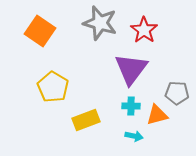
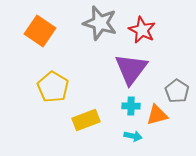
red star: moved 2 px left; rotated 8 degrees counterclockwise
gray pentagon: moved 2 px up; rotated 30 degrees clockwise
cyan arrow: moved 1 px left
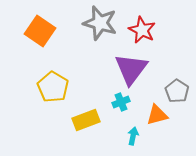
cyan cross: moved 10 px left, 4 px up; rotated 24 degrees counterclockwise
cyan arrow: rotated 90 degrees counterclockwise
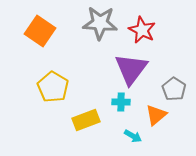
gray star: rotated 12 degrees counterclockwise
gray pentagon: moved 3 px left, 2 px up
cyan cross: rotated 24 degrees clockwise
orange triangle: moved 1 px left; rotated 25 degrees counterclockwise
cyan arrow: rotated 108 degrees clockwise
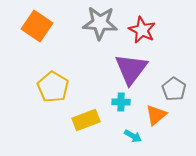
orange square: moved 3 px left, 5 px up
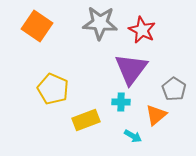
yellow pentagon: moved 2 px down; rotated 8 degrees counterclockwise
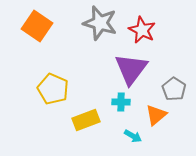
gray star: rotated 12 degrees clockwise
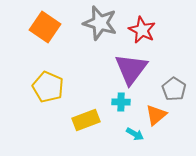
orange square: moved 8 px right, 1 px down
yellow pentagon: moved 5 px left, 2 px up
cyan arrow: moved 2 px right, 2 px up
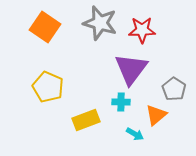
red star: rotated 28 degrees counterclockwise
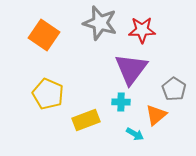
orange square: moved 1 px left, 8 px down
yellow pentagon: moved 7 px down
